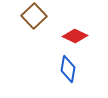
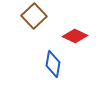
blue diamond: moved 15 px left, 5 px up
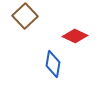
brown square: moved 9 px left
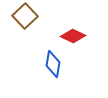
red diamond: moved 2 px left
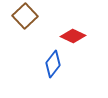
blue diamond: rotated 28 degrees clockwise
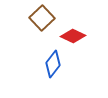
brown square: moved 17 px right, 2 px down
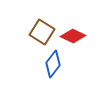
brown square: moved 14 px down; rotated 15 degrees counterclockwise
